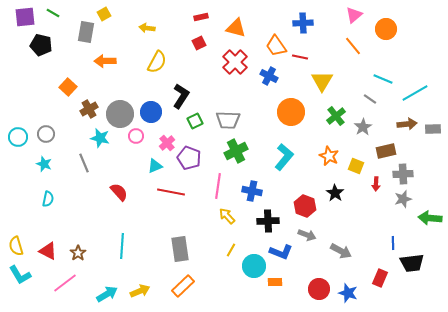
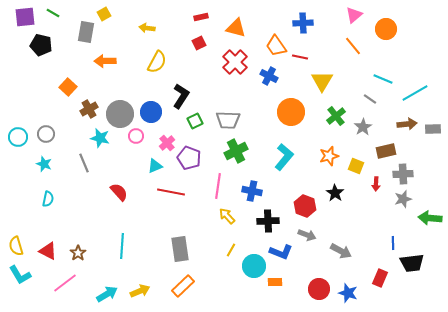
orange star at (329, 156): rotated 30 degrees clockwise
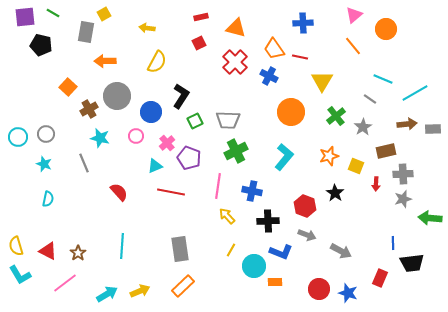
orange trapezoid at (276, 46): moved 2 px left, 3 px down
gray circle at (120, 114): moved 3 px left, 18 px up
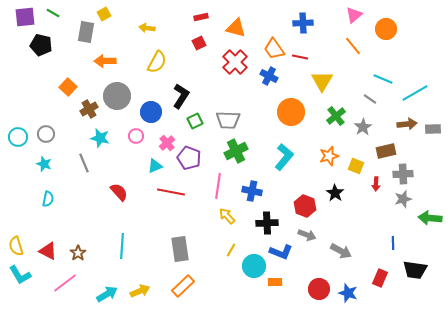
black cross at (268, 221): moved 1 px left, 2 px down
black trapezoid at (412, 263): moved 3 px right, 7 px down; rotated 15 degrees clockwise
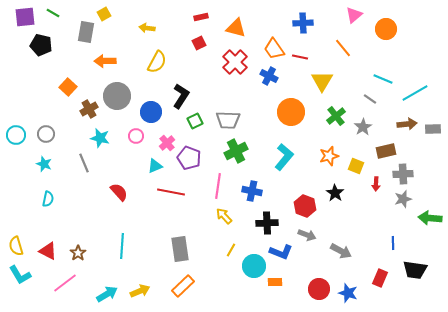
orange line at (353, 46): moved 10 px left, 2 px down
cyan circle at (18, 137): moved 2 px left, 2 px up
yellow arrow at (227, 216): moved 3 px left
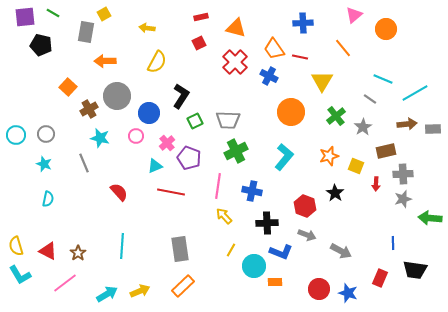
blue circle at (151, 112): moved 2 px left, 1 px down
